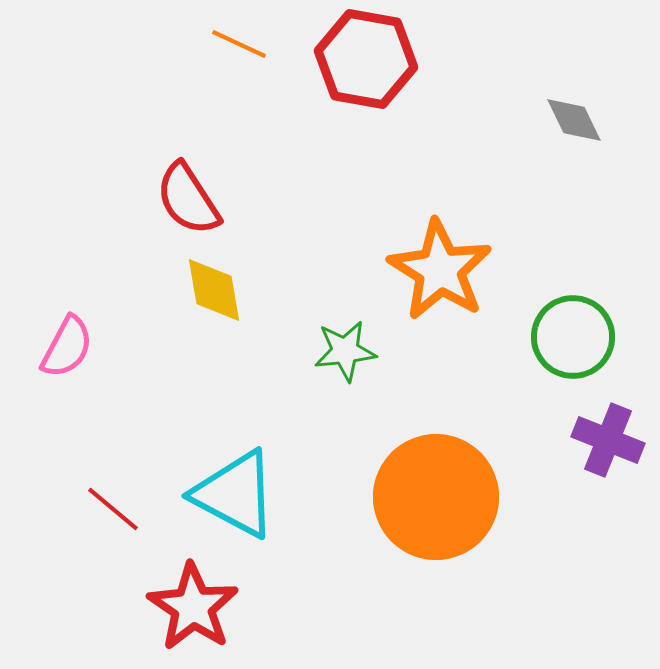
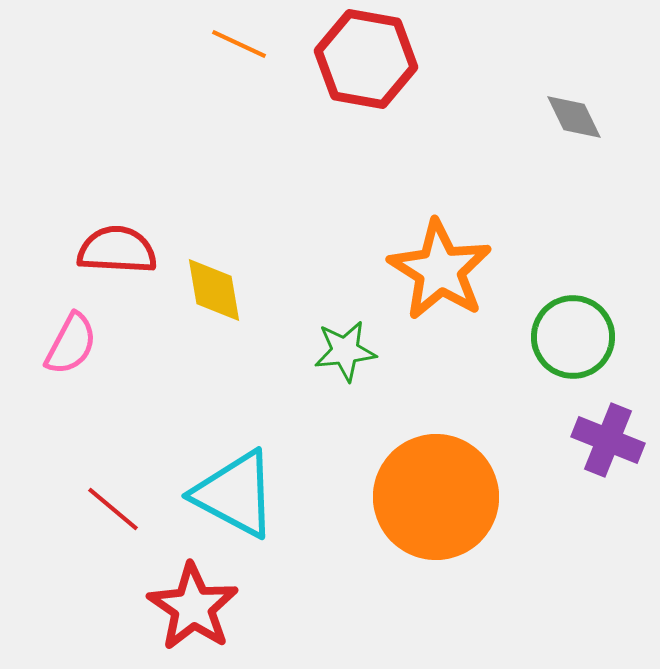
gray diamond: moved 3 px up
red semicircle: moved 71 px left, 51 px down; rotated 126 degrees clockwise
pink semicircle: moved 4 px right, 3 px up
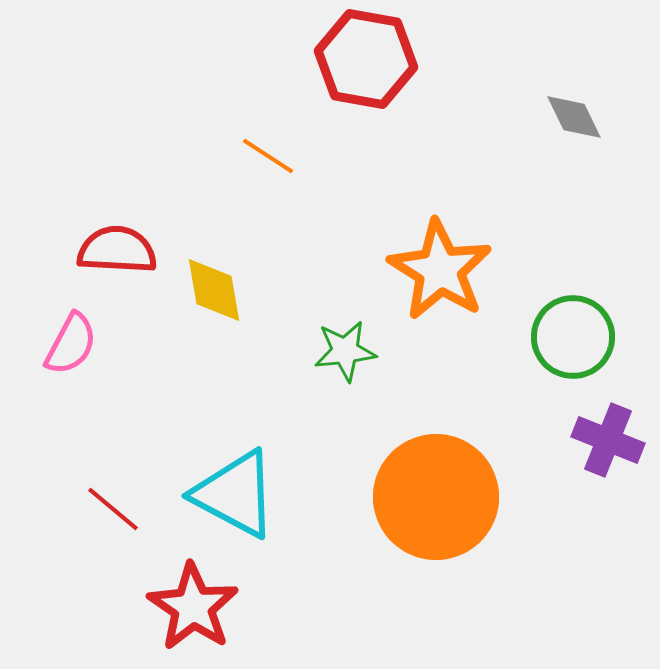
orange line: moved 29 px right, 112 px down; rotated 8 degrees clockwise
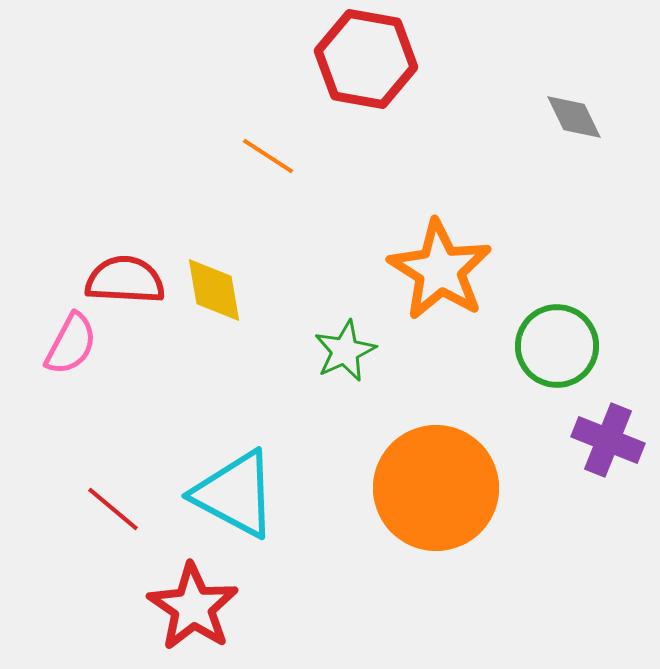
red semicircle: moved 8 px right, 30 px down
green circle: moved 16 px left, 9 px down
green star: rotated 18 degrees counterclockwise
orange circle: moved 9 px up
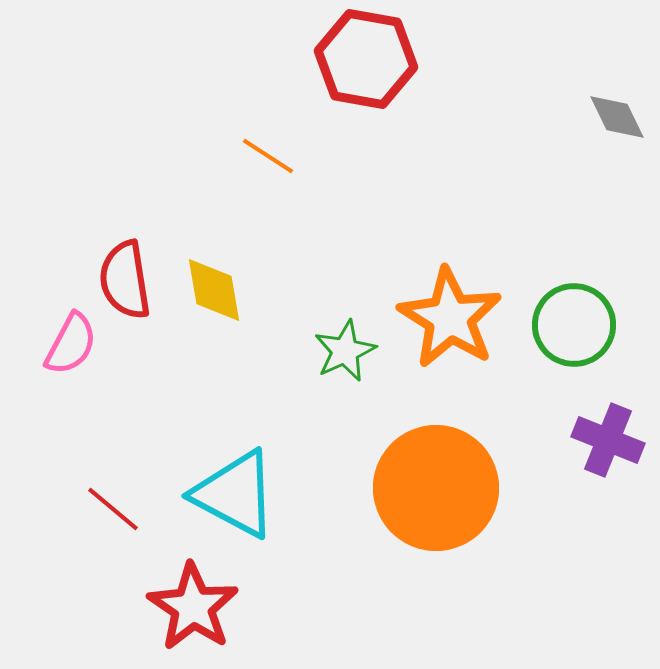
gray diamond: moved 43 px right
orange star: moved 10 px right, 48 px down
red semicircle: rotated 102 degrees counterclockwise
green circle: moved 17 px right, 21 px up
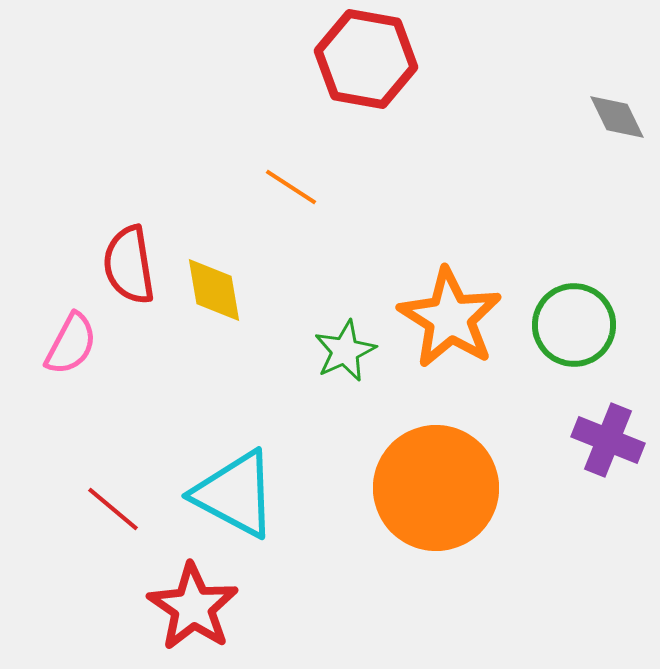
orange line: moved 23 px right, 31 px down
red semicircle: moved 4 px right, 15 px up
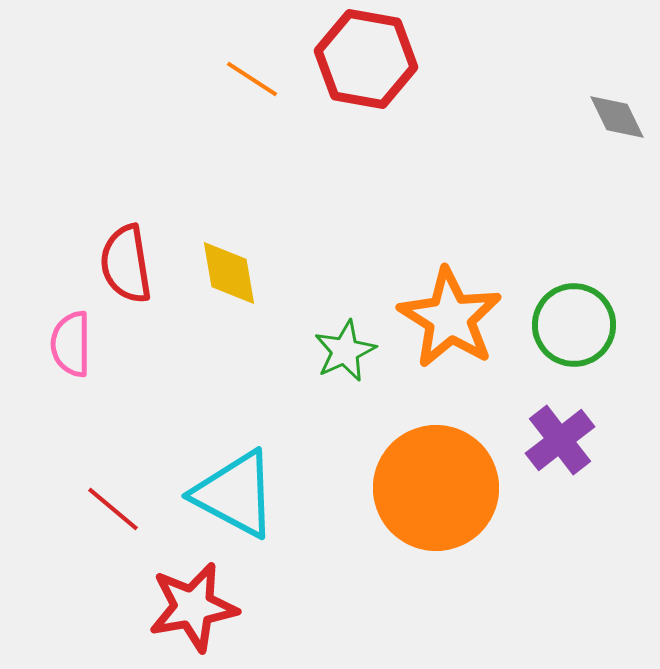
orange line: moved 39 px left, 108 px up
red semicircle: moved 3 px left, 1 px up
yellow diamond: moved 15 px right, 17 px up
pink semicircle: rotated 152 degrees clockwise
purple cross: moved 48 px left; rotated 30 degrees clockwise
red star: rotated 28 degrees clockwise
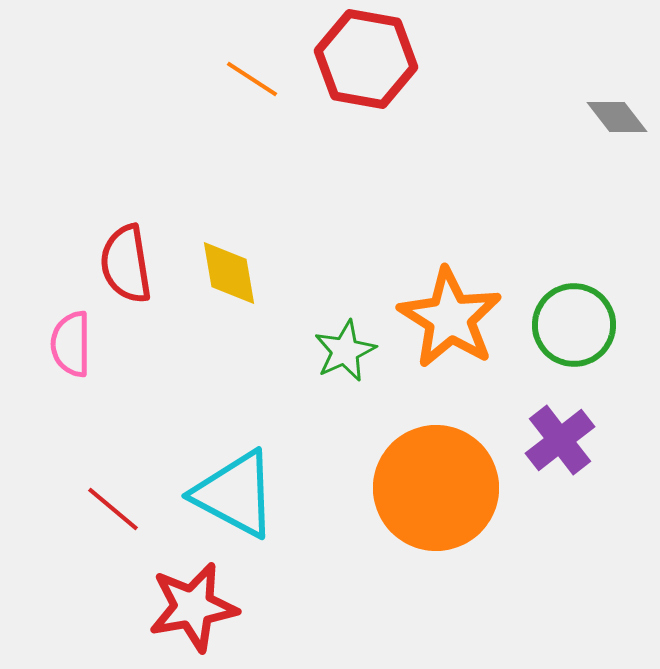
gray diamond: rotated 12 degrees counterclockwise
